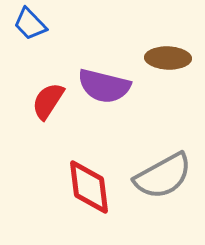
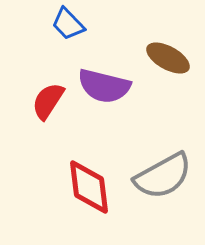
blue trapezoid: moved 38 px right
brown ellipse: rotated 27 degrees clockwise
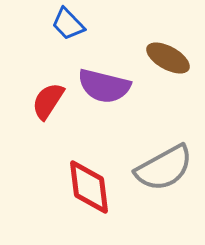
gray semicircle: moved 1 px right, 8 px up
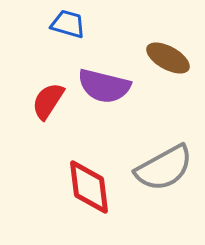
blue trapezoid: rotated 150 degrees clockwise
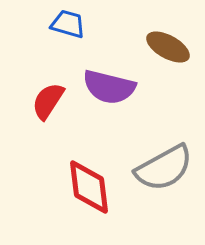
brown ellipse: moved 11 px up
purple semicircle: moved 5 px right, 1 px down
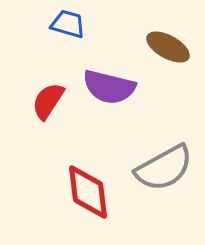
red diamond: moved 1 px left, 5 px down
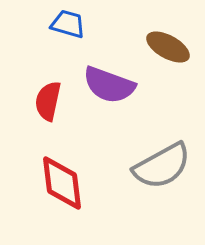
purple semicircle: moved 2 px up; rotated 6 degrees clockwise
red semicircle: rotated 21 degrees counterclockwise
gray semicircle: moved 2 px left, 2 px up
red diamond: moved 26 px left, 9 px up
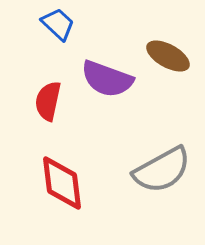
blue trapezoid: moved 10 px left; rotated 27 degrees clockwise
brown ellipse: moved 9 px down
purple semicircle: moved 2 px left, 6 px up
gray semicircle: moved 4 px down
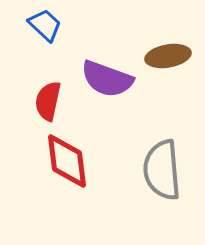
blue trapezoid: moved 13 px left, 1 px down
brown ellipse: rotated 39 degrees counterclockwise
gray semicircle: rotated 114 degrees clockwise
red diamond: moved 5 px right, 22 px up
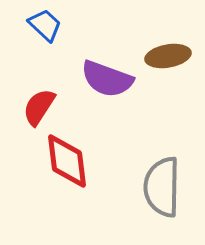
red semicircle: moved 9 px left, 6 px down; rotated 21 degrees clockwise
gray semicircle: moved 17 px down; rotated 6 degrees clockwise
